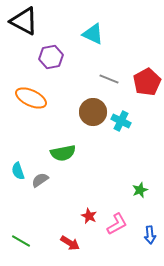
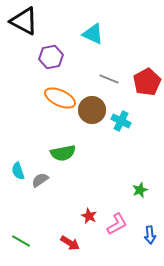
orange ellipse: moved 29 px right
brown circle: moved 1 px left, 2 px up
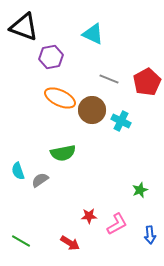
black triangle: moved 6 px down; rotated 8 degrees counterclockwise
red star: rotated 28 degrees counterclockwise
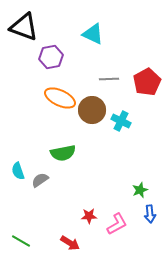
gray line: rotated 24 degrees counterclockwise
blue arrow: moved 21 px up
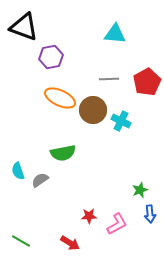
cyan triangle: moved 22 px right; rotated 20 degrees counterclockwise
brown circle: moved 1 px right
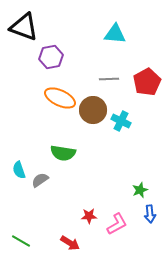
green semicircle: rotated 20 degrees clockwise
cyan semicircle: moved 1 px right, 1 px up
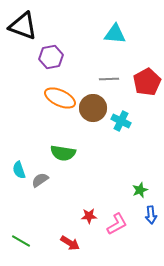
black triangle: moved 1 px left, 1 px up
brown circle: moved 2 px up
blue arrow: moved 1 px right, 1 px down
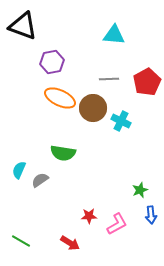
cyan triangle: moved 1 px left, 1 px down
purple hexagon: moved 1 px right, 5 px down
cyan semicircle: rotated 42 degrees clockwise
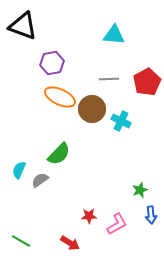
purple hexagon: moved 1 px down
orange ellipse: moved 1 px up
brown circle: moved 1 px left, 1 px down
green semicircle: moved 4 px left, 1 px down; rotated 55 degrees counterclockwise
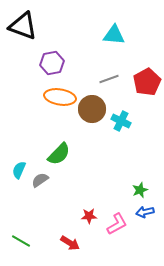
gray line: rotated 18 degrees counterclockwise
orange ellipse: rotated 16 degrees counterclockwise
blue arrow: moved 6 px left, 3 px up; rotated 84 degrees clockwise
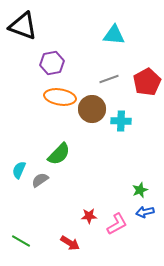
cyan cross: rotated 24 degrees counterclockwise
